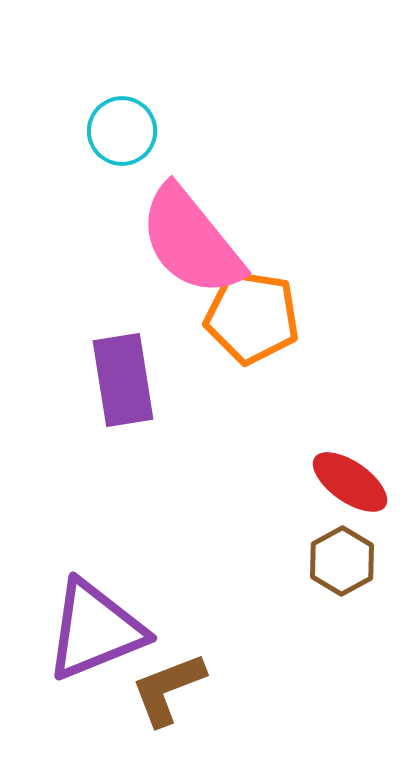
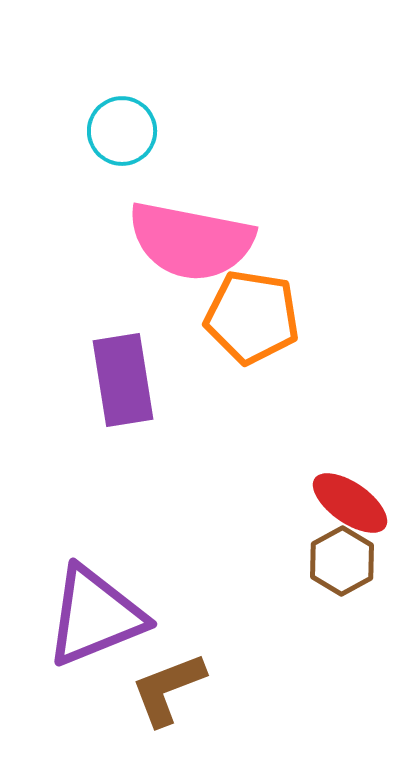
pink semicircle: rotated 40 degrees counterclockwise
red ellipse: moved 21 px down
purple triangle: moved 14 px up
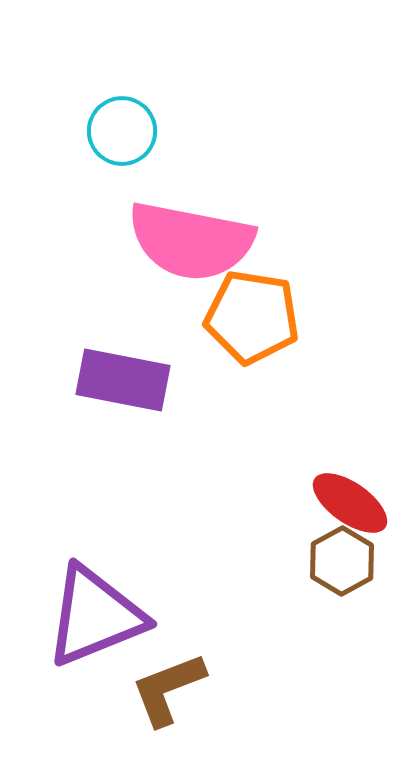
purple rectangle: rotated 70 degrees counterclockwise
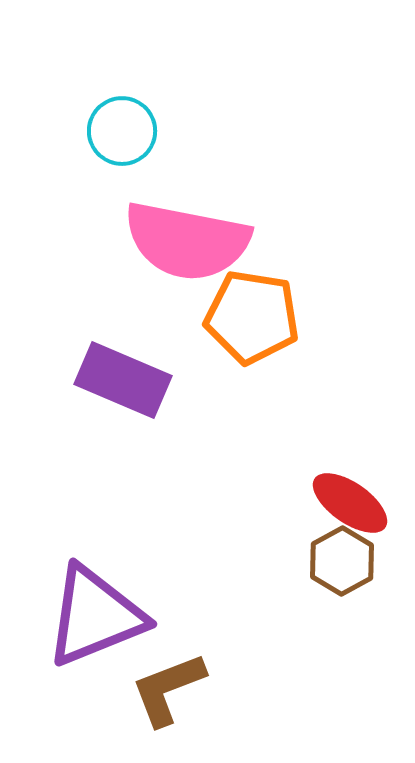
pink semicircle: moved 4 px left
purple rectangle: rotated 12 degrees clockwise
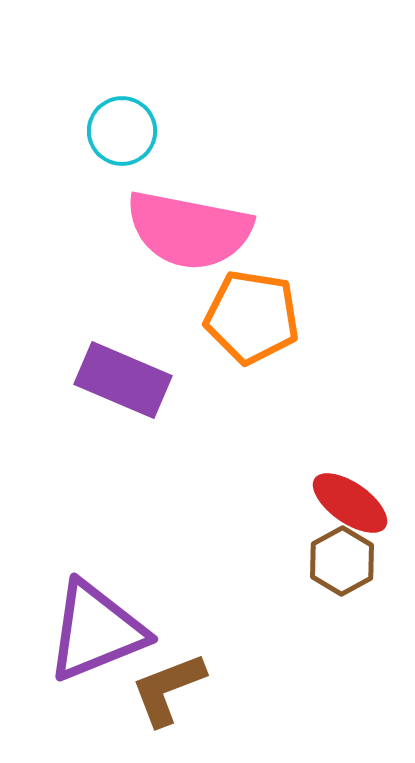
pink semicircle: moved 2 px right, 11 px up
purple triangle: moved 1 px right, 15 px down
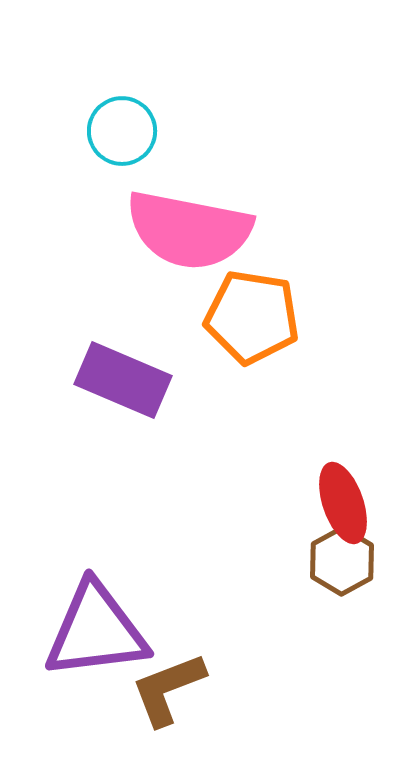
red ellipse: moved 7 px left; rotated 36 degrees clockwise
purple triangle: rotated 15 degrees clockwise
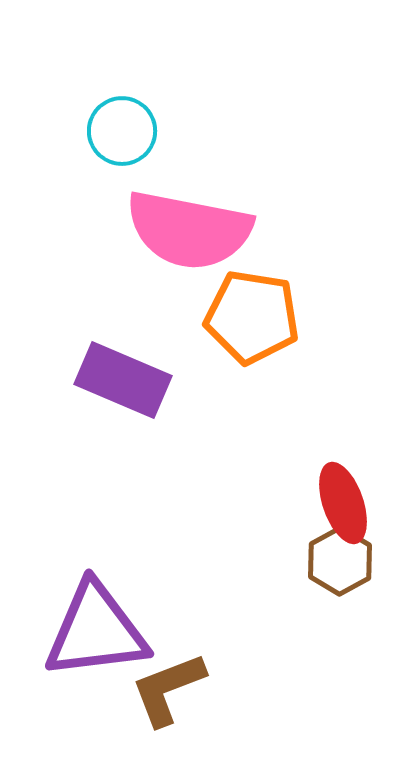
brown hexagon: moved 2 px left
